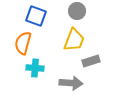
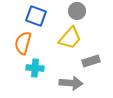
yellow trapezoid: moved 4 px left, 2 px up; rotated 20 degrees clockwise
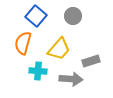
gray circle: moved 4 px left, 5 px down
blue square: rotated 20 degrees clockwise
yellow trapezoid: moved 11 px left, 11 px down
cyan cross: moved 3 px right, 3 px down
gray arrow: moved 4 px up
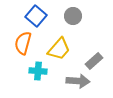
gray rectangle: moved 3 px right; rotated 24 degrees counterclockwise
gray arrow: moved 7 px right, 2 px down
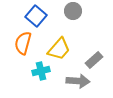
gray circle: moved 5 px up
gray rectangle: moved 1 px up
cyan cross: moved 3 px right; rotated 18 degrees counterclockwise
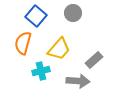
gray circle: moved 2 px down
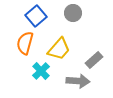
blue square: rotated 10 degrees clockwise
orange semicircle: moved 2 px right
cyan cross: rotated 30 degrees counterclockwise
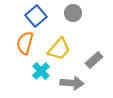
gray arrow: moved 6 px left, 2 px down
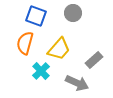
blue square: rotated 30 degrees counterclockwise
gray arrow: moved 5 px right; rotated 20 degrees clockwise
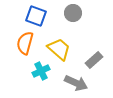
yellow trapezoid: rotated 90 degrees counterclockwise
cyan cross: rotated 18 degrees clockwise
gray arrow: moved 1 px left
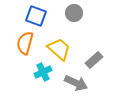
gray circle: moved 1 px right
cyan cross: moved 2 px right, 1 px down
